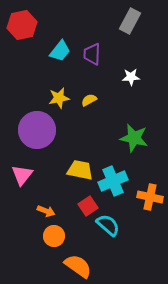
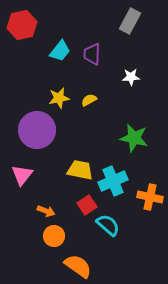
red square: moved 1 px left, 1 px up
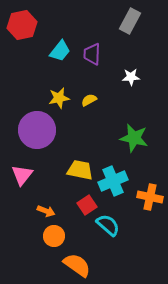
orange semicircle: moved 1 px left, 1 px up
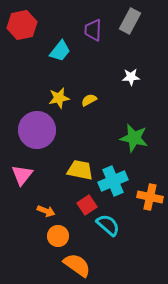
purple trapezoid: moved 1 px right, 24 px up
orange circle: moved 4 px right
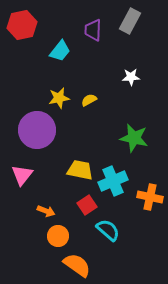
cyan semicircle: moved 5 px down
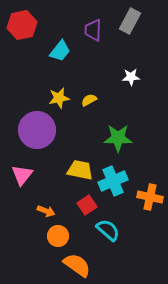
green star: moved 16 px left; rotated 12 degrees counterclockwise
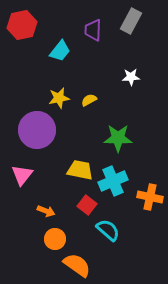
gray rectangle: moved 1 px right
red square: rotated 18 degrees counterclockwise
orange circle: moved 3 px left, 3 px down
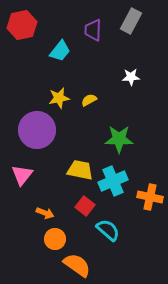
green star: moved 1 px right, 1 px down
red square: moved 2 px left, 1 px down
orange arrow: moved 1 px left, 2 px down
